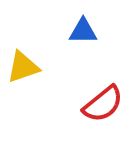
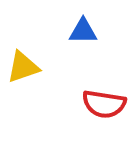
red semicircle: moved 1 px right; rotated 48 degrees clockwise
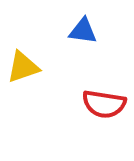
blue triangle: rotated 8 degrees clockwise
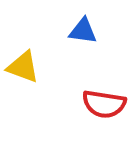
yellow triangle: rotated 39 degrees clockwise
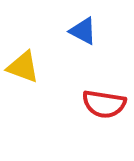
blue triangle: rotated 20 degrees clockwise
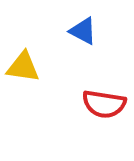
yellow triangle: rotated 12 degrees counterclockwise
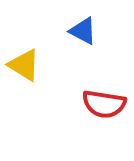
yellow triangle: moved 1 px right, 2 px up; rotated 24 degrees clockwise
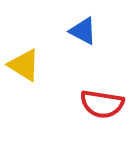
red semicircle: moved 2 px left
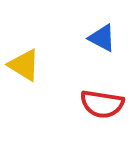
blue triangle: moved 19 px right, 7 px down
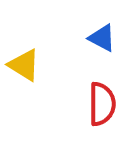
red semicircle: rotated 99 degrees counterclockwise
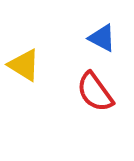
red semicircle: moved 7 px left, 12 px up; rotated 144 degrees clockwise
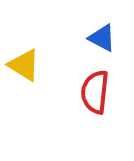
red semicircle: rotated 42 degrees clockwise
